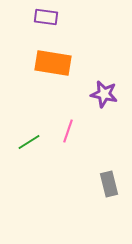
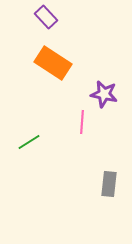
purple rectangle: rotated 40 degrees clockwise
orange rectangle: rotated 24 degrees clockwise
pink line: moved 14 px right, 9 px up; rotated 15 degrees counterclockwise
gray rectangle: rotated 20 degrees clockwise
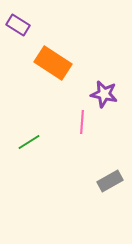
purple rectangle: moved 28 px left, 8 px down; rotated 15 degrees counterclockwise
gray rectangle: moved 1 px right, 3 px up; rotated 55 degrees clockwise
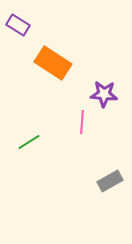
purple star: rotated 8 degrees counterclockwise
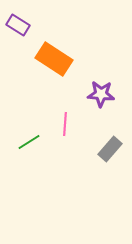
orange rectangle: moved 1 px right, 4 px up
purple star: moved 3 px left
pink line: moved 17 px left, 2 px down
gray rectangle: moved 32 px up; rotated 20 degrees counterclockwise
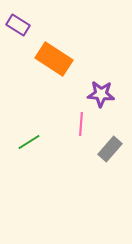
pink line: moved 16 px right
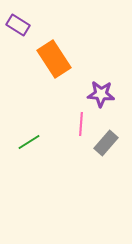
orange rectangle: rotated 24 degrees clockwise
gray rectangle: moved 4 px left, 6 px up
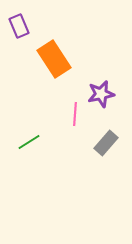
purple rectangle: moved 1 px right, 1 px down; rotated 35 degrees clockwise
purple star: rotated 16 degrees counterclockwise
pink line: moved 6 px left, 10 px up
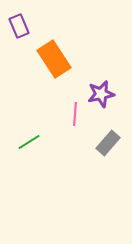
gray rectangle: moved 2 px right
